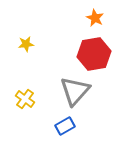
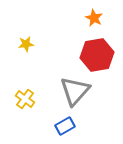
orange star: moved 1 px left
red hexagon: moved 3 px right, 1 px down
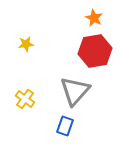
red hexagon: moved 2 px left, 4 px up
blue rectangle: rotated 42 degrees counterclockwise
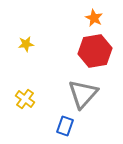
gray triangle: moved 8 px right, 3 px down
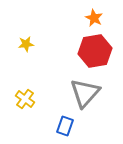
gray triangle: moved 2 px right, 1 px up
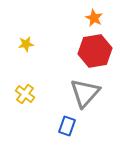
yellow cross: moved 5 px up
blue rectangle: moved 2 px right
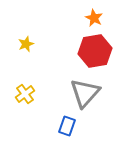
yellow star: rotated 14 degrees counterclockwise
yellow cross: rotated 18 degrees clockwise
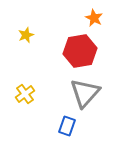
yellow star: moved 9 px up
red hexagon: moved 15 px left
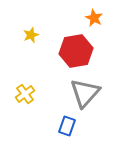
yellow star: moved 5 px right
red hexagon: moved 4 px left
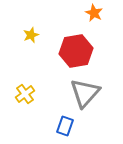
orange star: moved 5 px up
blue rectangle: moved 2 px left
